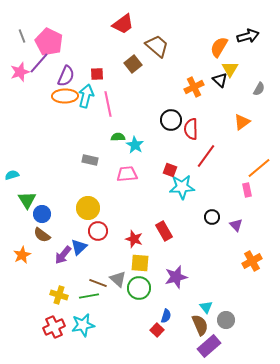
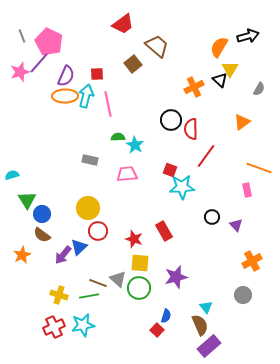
orange line at (259, 168): rotated 60 degrees clockwise
gray circle at (226, 320): moved 17 px right, 25 px up
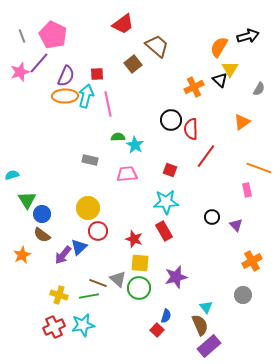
pink pentagon at (49, 42): moved 4 px right, 7 px up
cyan star at (182, 187): moved 16 px left, 15 px down
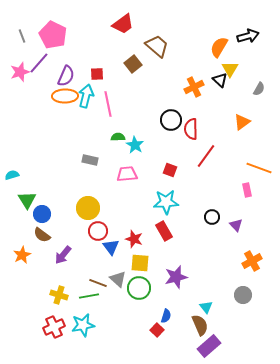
blue triangle at (79, 247): moved 32 px right; rotated 24 degrees counterclockwise
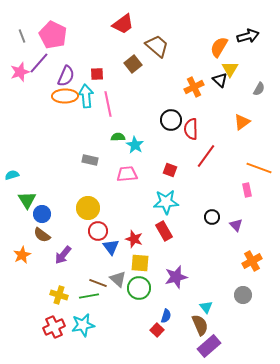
cyan arrow at (86, 96): rotated 20 degrees counterclockwise
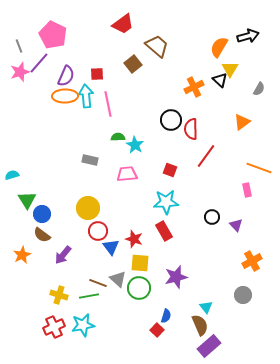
gray line at (22, 36): moved 3 px left, 10 px down
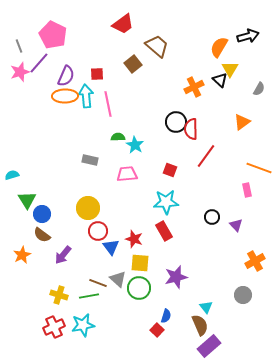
black circle at (171, 120): moved 5 px right, 2 px down
orange cross at (252, 261): moved 3 px right
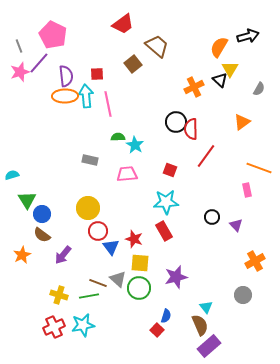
purple semicircle at (66, 76): rotated 30 degrees counterclockwise
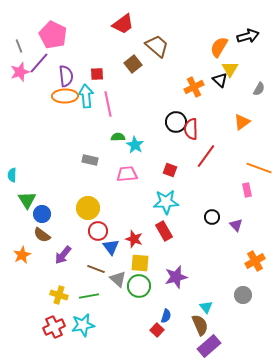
cyan semicircle at (12, 175): rotated 72 degrees counterclockwise
brown line at (98, 283): moved 2 px left, 14 px up
green circle at (139, 288): moved 2 px up
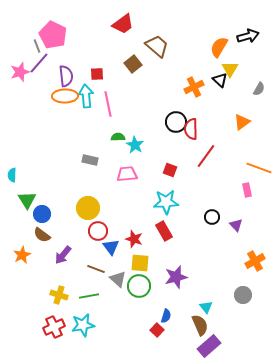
gray line at (19, 46): moved 18 px right
